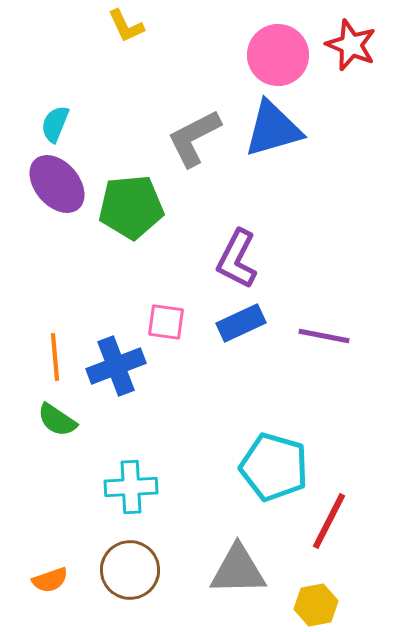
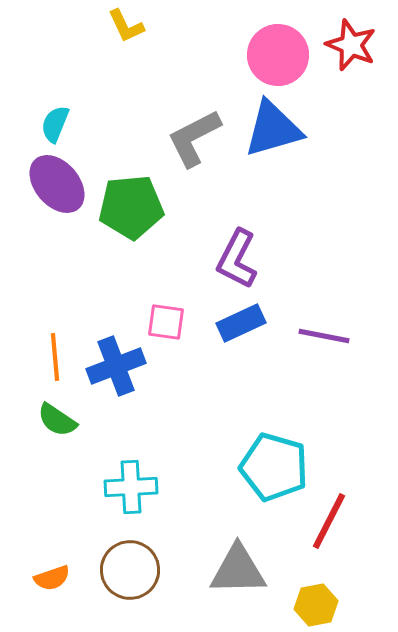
orange semicircle: moved 2 px right, 2 px up
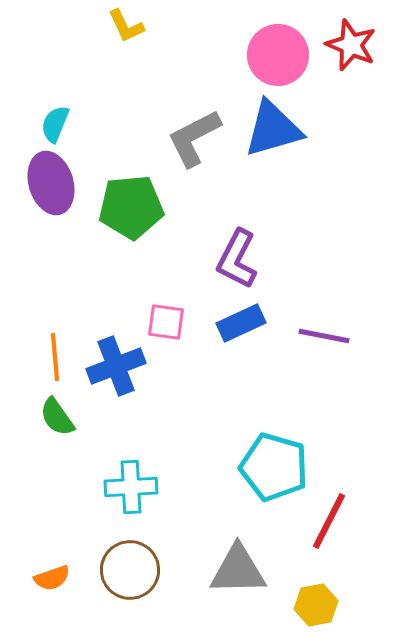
purple ellipse: moved 6 px left, 1 px up; rotated 24 degrees clockwise
green semicircle: moved 3 px up; rotated 21 degrees clockwise
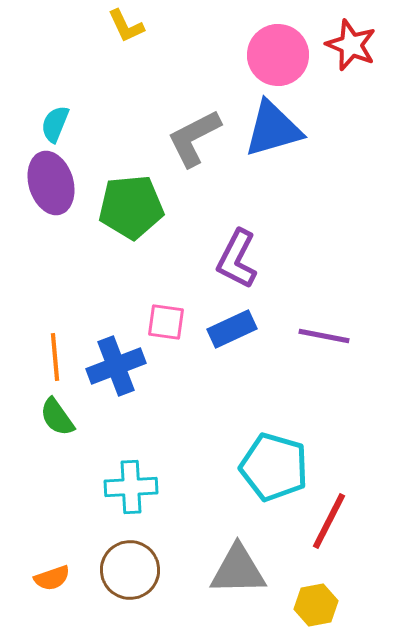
blue rectangle: moved 9 px left, 6 px down
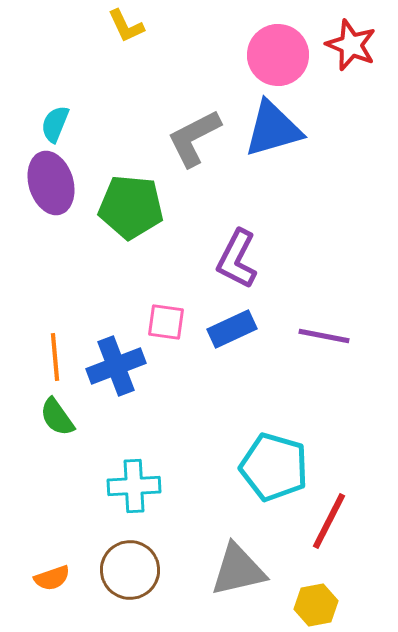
green pentagon: rotated 10 degrees clockwise
cyan cross: moved 3 px right, 1 px up
gray triangle: rotated 12 degrees counterclockwise
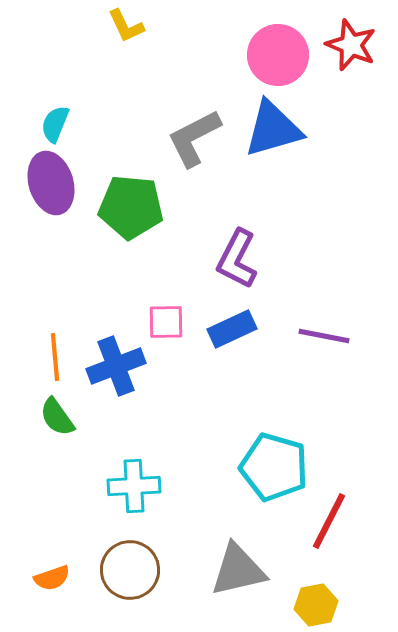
pink square: rotated 9 degrees counterclockwise
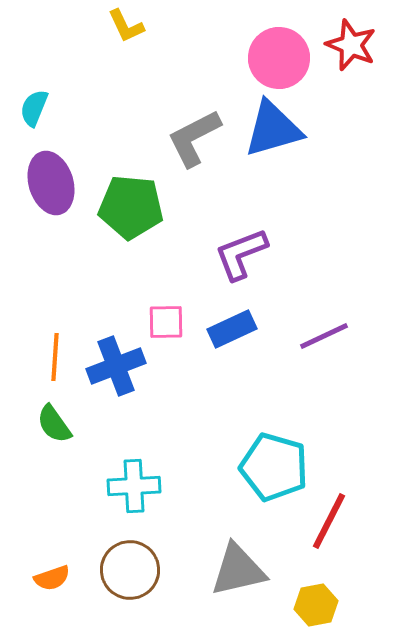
pink circle: moved 1 px right, 3 px down
cyan semicircle: moved 21 px left, 16 px up
purple L-shape: moved 4 px right, 5 px up; rotated 42 degrees clockwise
purple line: rotated 36 degrees counterclockwise
orange line: rotated 9 degrees clockwise
green semicircle: moved 3 px left, 7 px down
